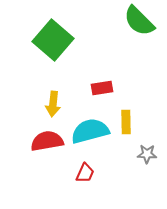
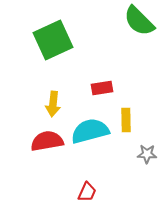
green square: rotated 24 degrees clockwise
yellow rectangle: moved 2 px up
red trapezoid: moved 2 px right, 19 px down
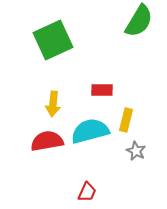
green semicircle: rotated 104 degrees counterclockwise
red rectangle: moved 2 px down; rotated 10 degrees clockwise
yellow rectangle: rotated 15 degrees clockwise
gray star: moved 11 px left, 3 px up; rotated 24 degrees clockwise
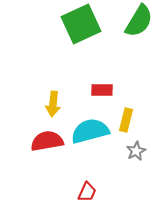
green square: moved 28 px right, 16 px up
gray star: rotated 18 degrees clockwise
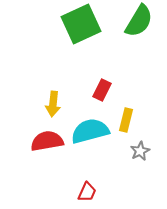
red rectangle: rotated 65 degrees counterclockwise
gray star: moved 4 px right
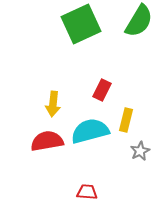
red trapezoid: rotated 110 degrees counterclockwise
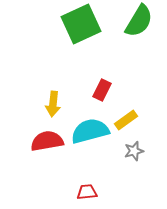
yellow rectangle: rotated 40 degrees clockwise
gray star: moved 6 px left; rotated 12 degrees clockwise
red trapezoid: rotated 10 degrees counterclockwise
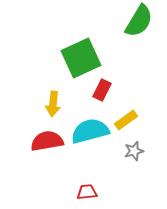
green square: moved 34 px down
